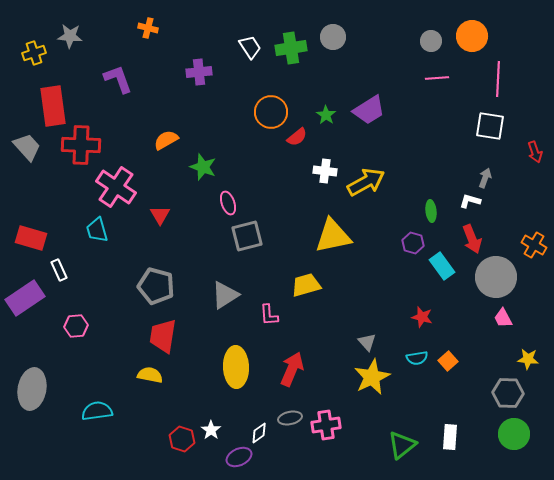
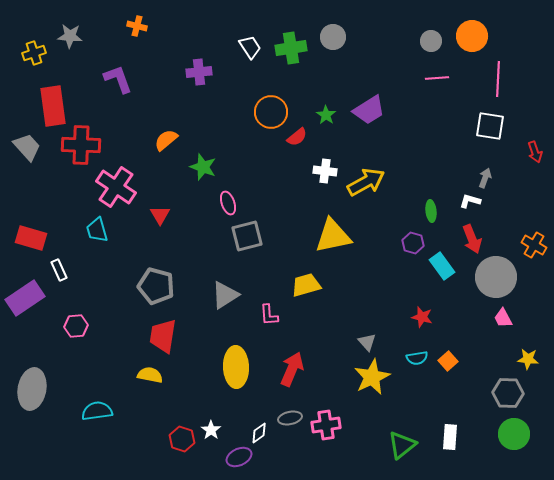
orange cross at (148, 28): moved 11 px left, 2 px up
orange semicircle at (166, 140): rotated 10 degrees counterclockwise
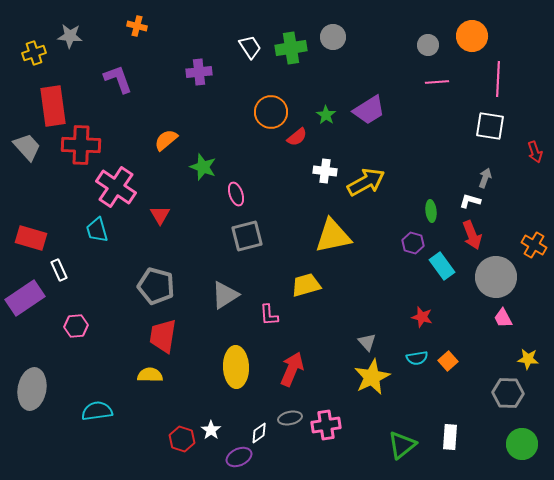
gray circle at (431, 41): moved 3 px left, 4 px down
pink line at (437, 78): moved 4 px down
pink ellipse at (228, 203): moved 8 px right, 9 px up
red arrow at (472, 239): moved 4 px up
yellow semicircle at (150, 375): rotated 10 degrees counterclockwise
green circle at (514, 434): moved 8 px right, 10 px down
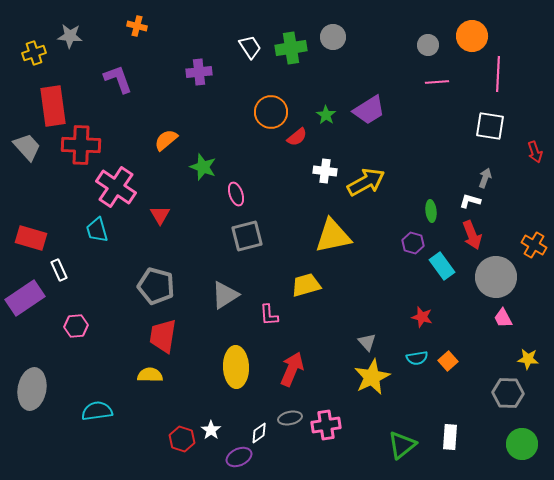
pink line at (498, 79): moved 5 px up
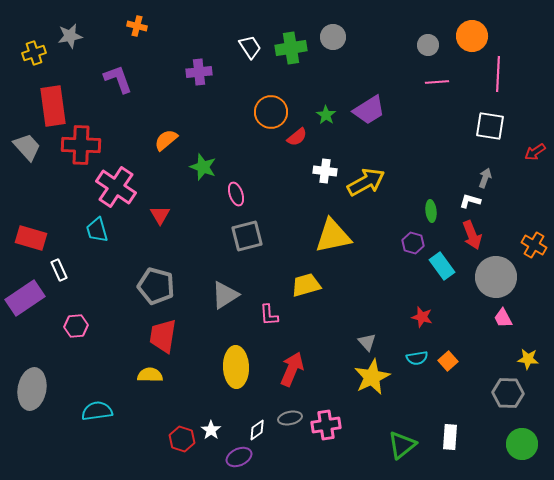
gray star at (70, 36): rotated 15 degrees counterclockwise
red arrow at (535, 152): rotated 75 degrees clockwise
white diamond at (259, 433): moved 2 px left, 3 px up
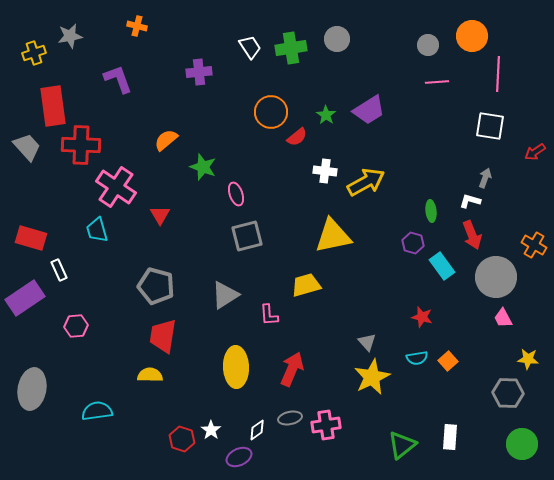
gray circle at (333, 37): moved 4 px right, 2 px down
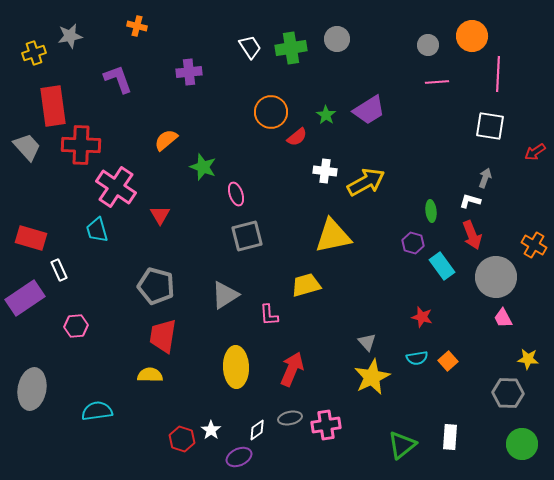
purple cross at (199, 72): moved 10 px left
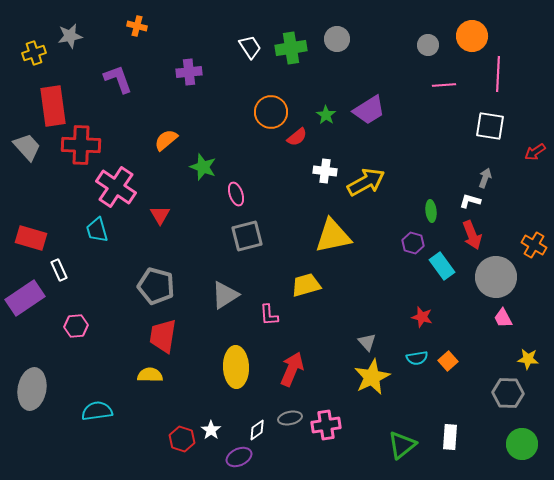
pink line at (437, 82): moved 7 px right, 3 px down
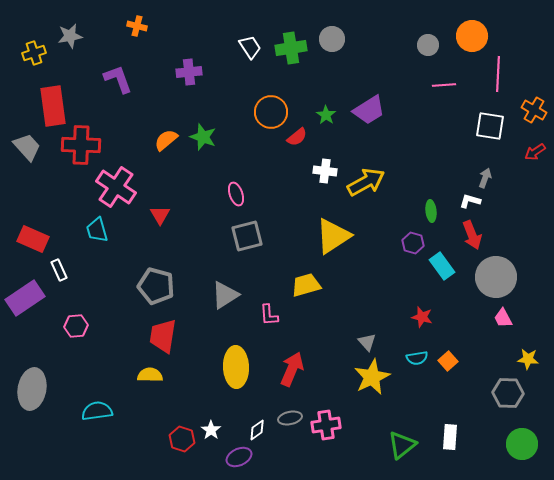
gray circle at (337, 39): moved 5 px left
green star at (203, 167): moved 30 px up
yellow triangle at (333, 236): rotated 21 degrees counterclockwise
red rectangle at (31, 238): moved 2 px right, 1 px down; rotated 8 degrees clockwise
orange cross at (534, 245): moved 135 px up
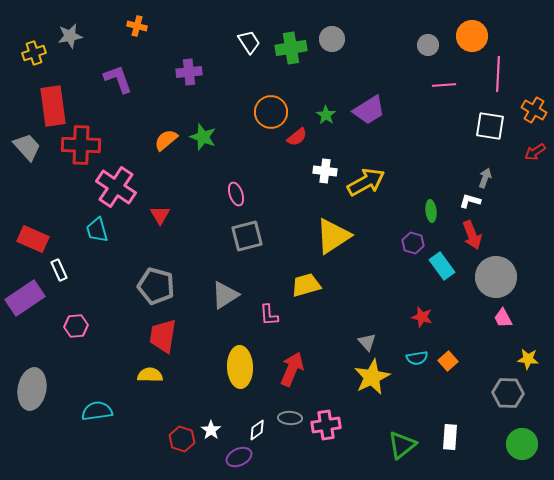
white trapezoid at (250, 47): moved 1 px left, 5 px up
yellow ellipse at (236, 367): moved 4 px right
gray ellipse at (290, 418): rotated 15 degrees clockwise
